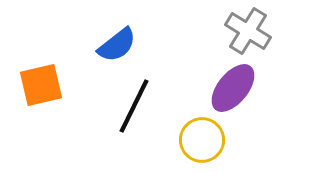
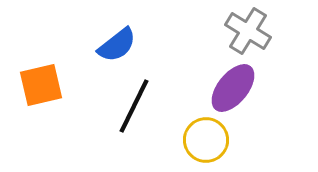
yellow circle: moved 4 px right
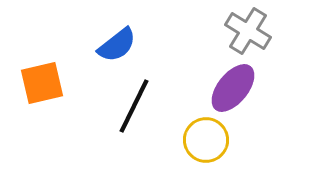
orange square: moved 1 px right, 2 px up
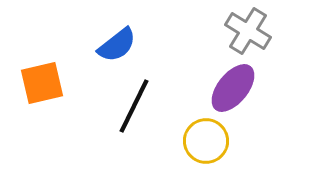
yellow circle: moved 1 px down
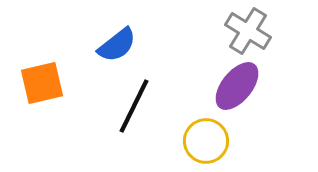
purple ellipse: moved 4 px right, 2 px up
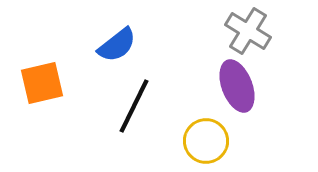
purple ellipse: rotated 60 degrees counterclockwise
